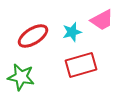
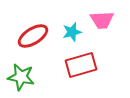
pink trapezoid: rotated 25 degrees clockwise
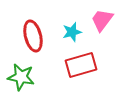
pink trapezoid: rotated 130 degrees clockwise
red ellipse: rotated 72 degrees counterclockwise
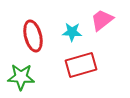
pink trapezoid: rotated 15 degrees clockwise
cyan star: rotated 18 degrees clockwise
green star: rotated 8 degrees counterclockwise
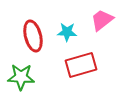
cyan star: moved 5 px left
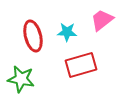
green star: moved 2 px down; rotated 8 degrees clockwise
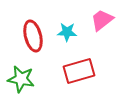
red rectangle: moved 2 px left, 6 px down
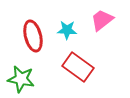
cyan star: moved 2 px up
red rectangle: moved 1 px left, 4 px up; rotated 52 degrees clockwise
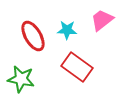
red ellipse: rotated 16 degrees counterclockwise
red rectangle: moved 1 px left
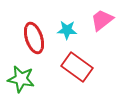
red ellipse: moved 1 px right, 2 px down; rotated 12 degrees clockwise
